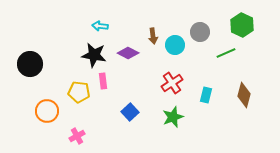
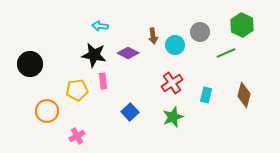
yellow pentagon: moved 2 px left, 2 px up; rotated 15 degrees counterclockwise
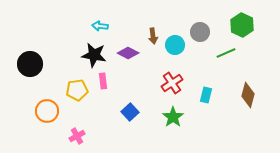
brown diamond: moved 4 px right
green star: rotated 15 degrees counterclockwise
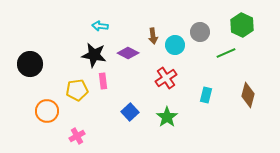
red cross: moved 6 px left, 5 px up
green star: moved 6 px left
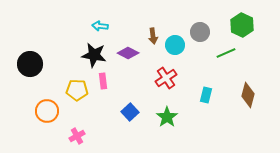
yellow pentagon: rotated 10 degrees clockwise
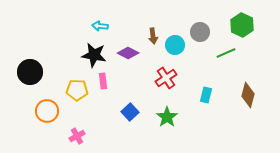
black circle: moved 8 px down
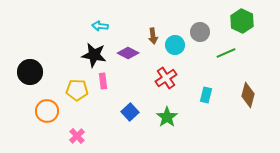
green hexagon: moved 4 px up
pink cross: rotated 14 degrees counterclockwise
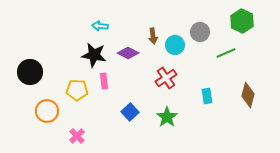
pink rectangle: moved 1 px right
cyan rectangle: moved 1 px right, 1 px down; rotated 21 degrees counterclockwise
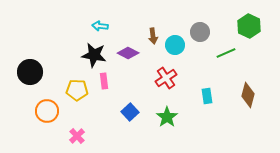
green hexagon: moved 7 px right, 5 px down
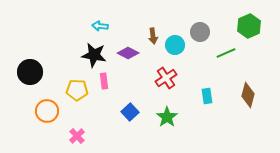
green hexagon: rotated 10 degrees clockwise
